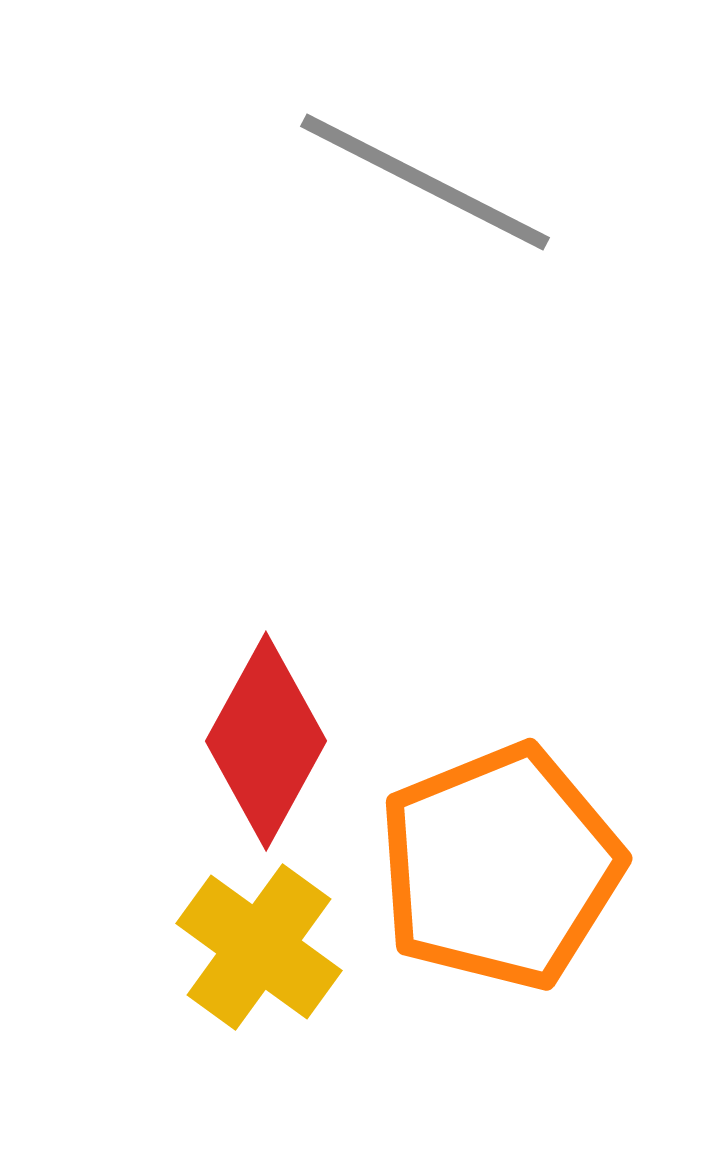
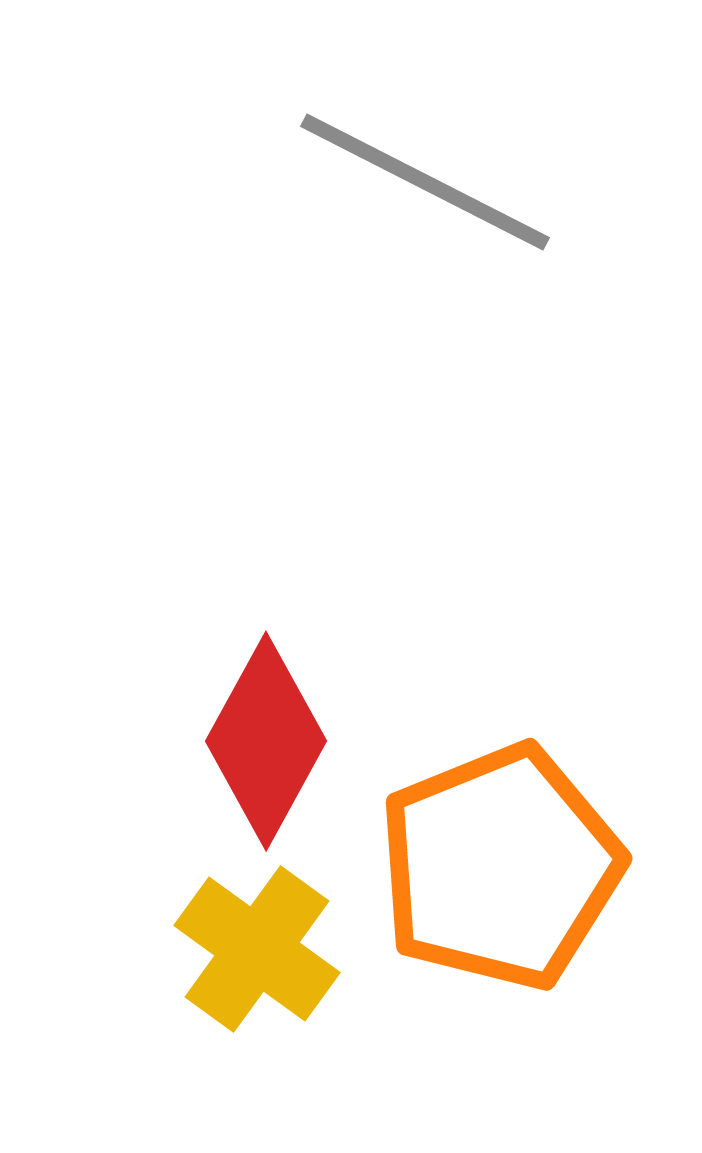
yellow cross: moved 2 px left, 2 px down
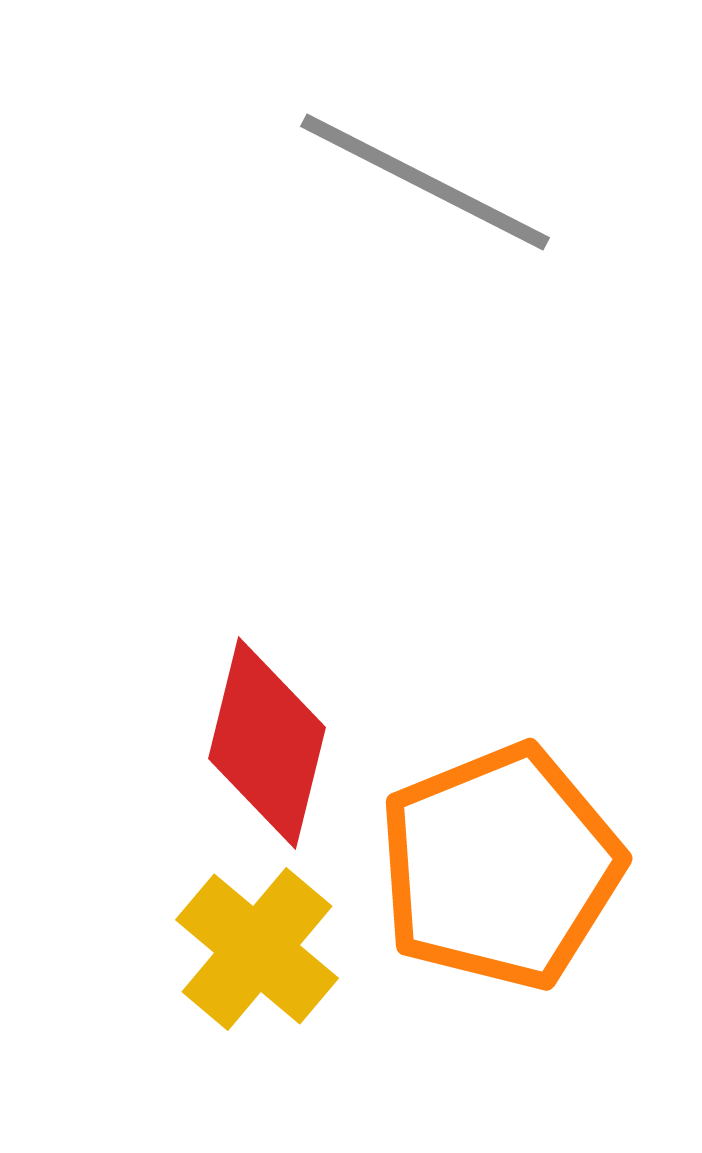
red diamond: moved 1 px right, 2 px down; rotated 15 degrees counterclockwise
yellow cross: rotated 4 degrees clockwise
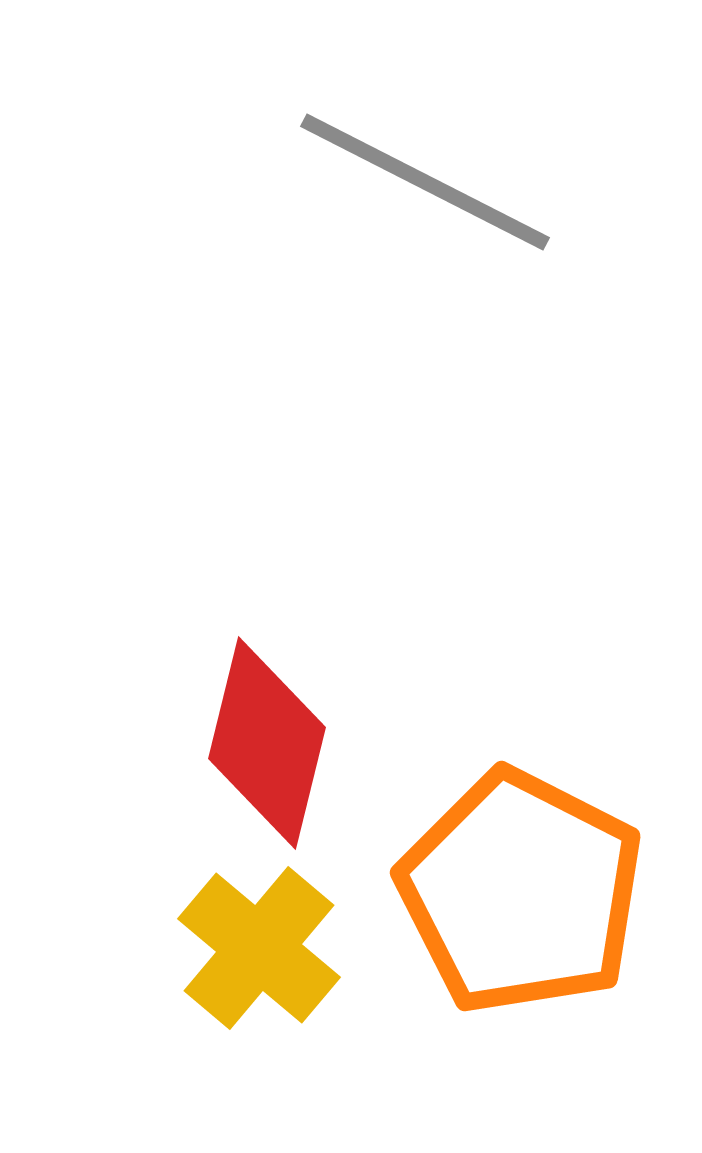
orange pentagon: moved 21 px right, 25 px down; rotated 23 degrees counterclockwise
yellow cross: moved 2 px right, 1 px up
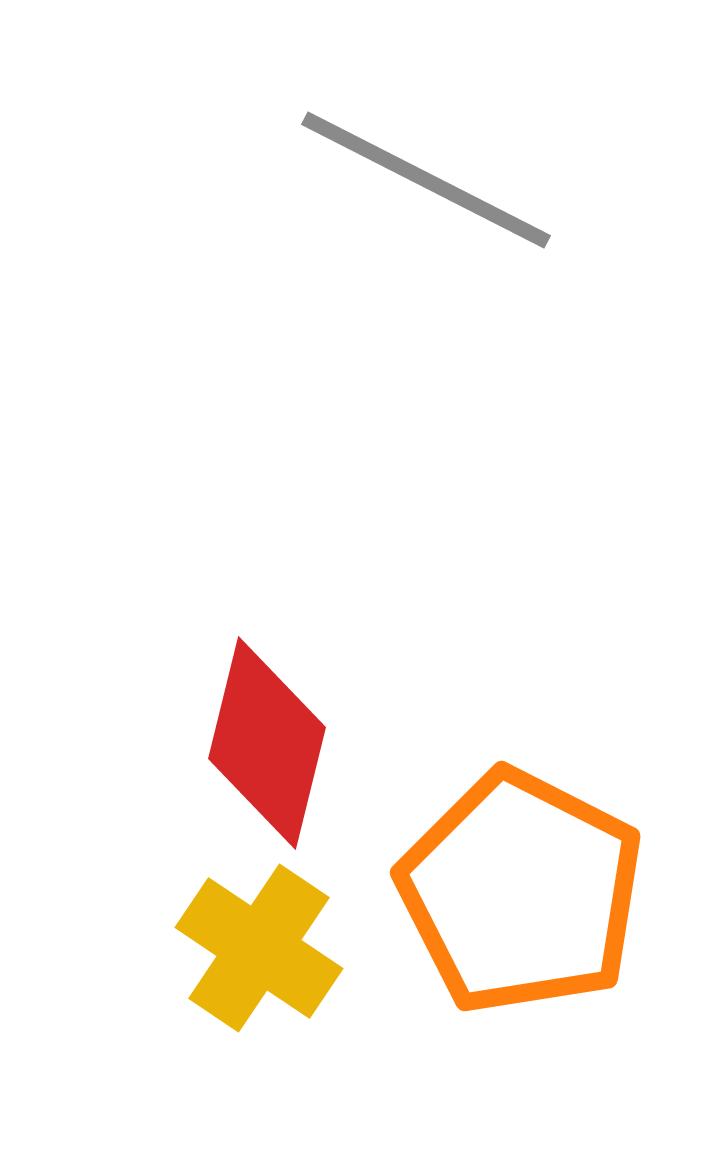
gray line: moved 1 px right, 2 px up
yellow cross: rotated 6 degrees counterclockwise
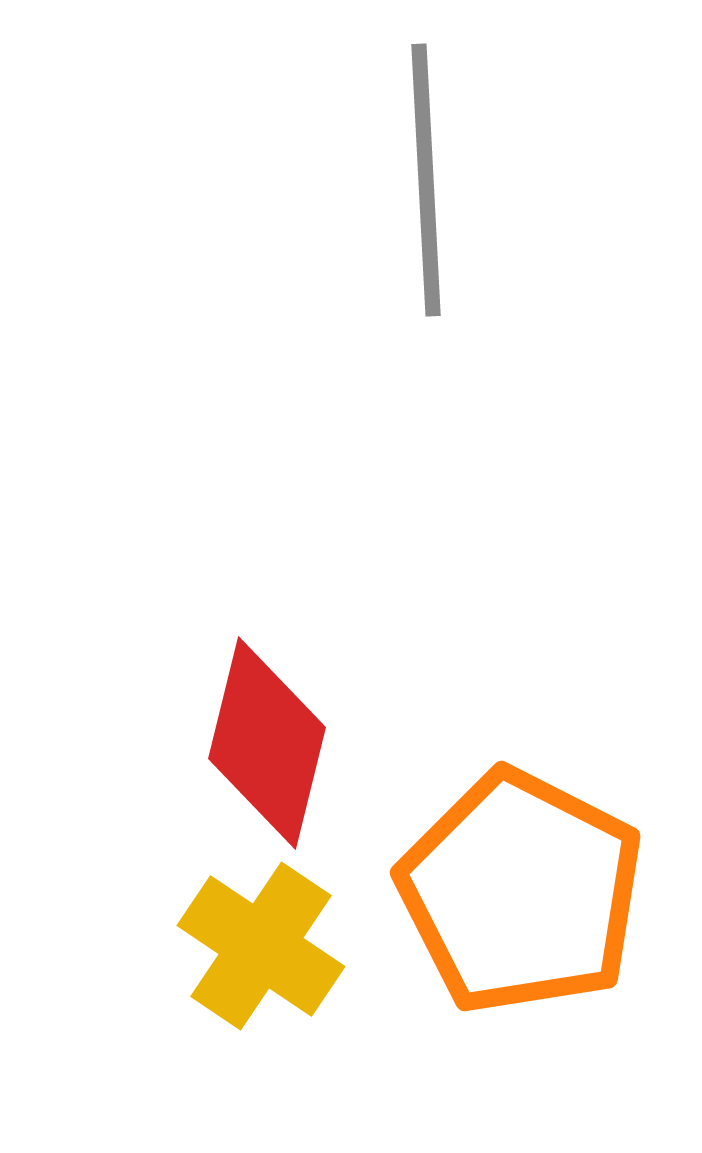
gray line: rotated 60 degrees clockwise
yellow cross: moved 2 px right, 2 px up
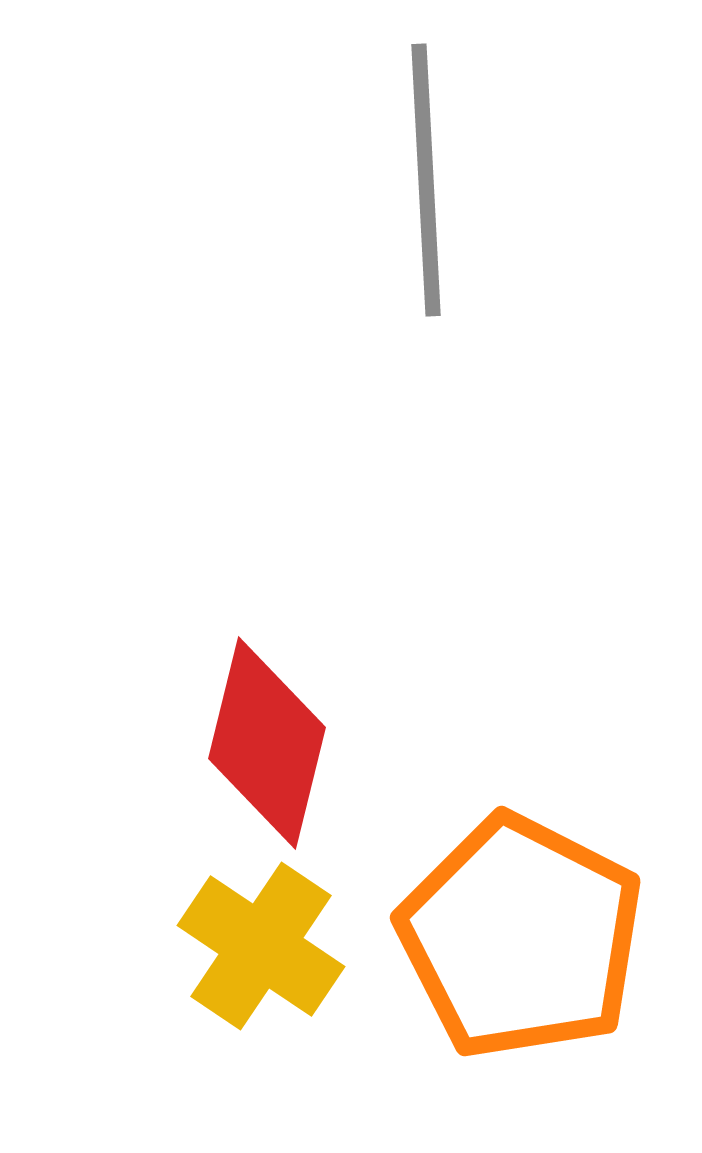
orange pentagon: moved 45 px down
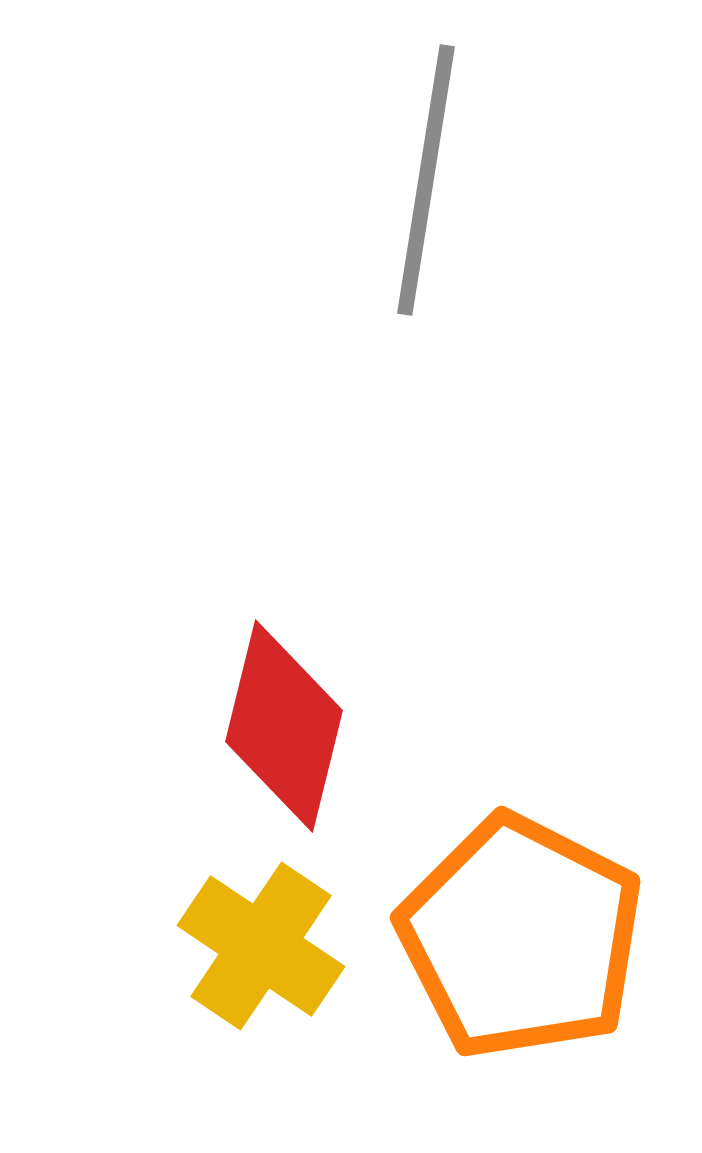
gray line: rotated 12 degrees clockwise
red diamond: moved 17 px right, 17 px up
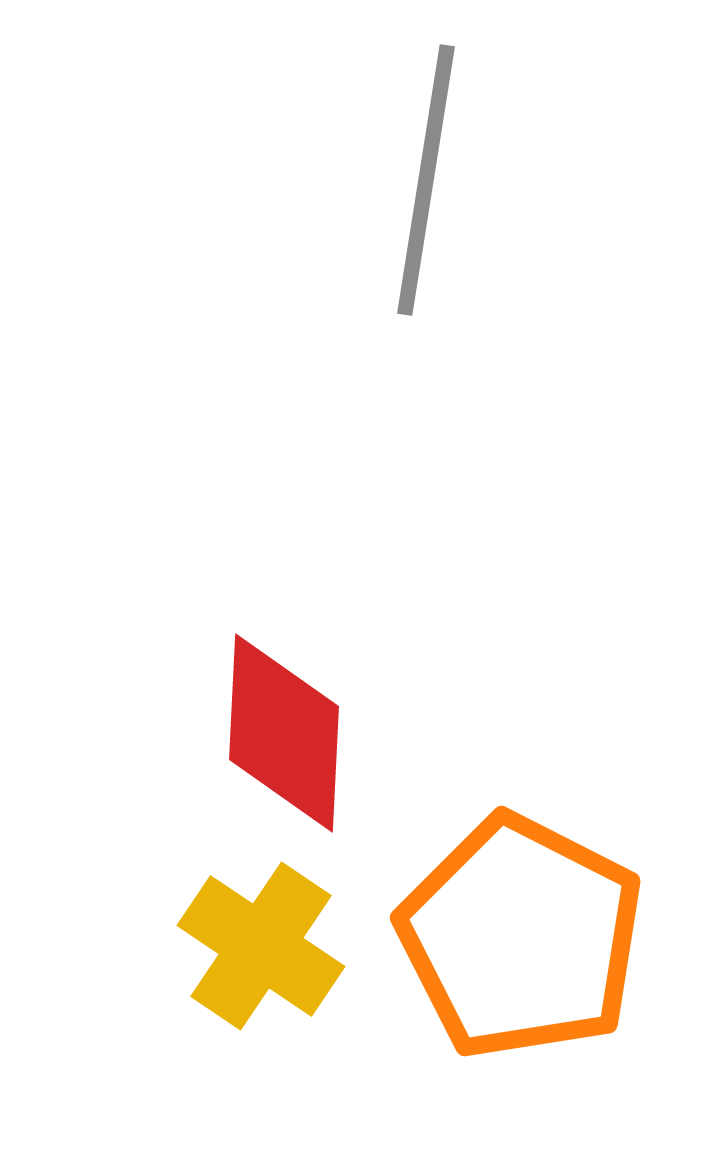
red diamond: moved 7 px down; rotated 11 degrees counterclockwise
